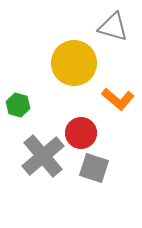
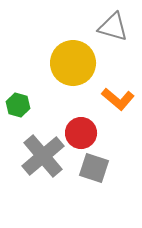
yellow circle: moved 1 px left
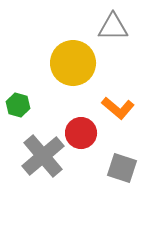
gray triangle: rotated 16 degrees counterclockwise
orange L-shape: moved 9 px down
gray square: moved 28 px right
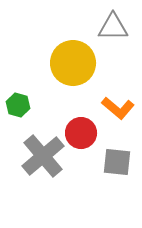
gray square: moved 5 px left, 6 px up; rotated 12 degrees counterclockwise
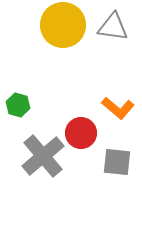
gray triangle: rotated 8 degrees clockwise
yellow circle: moved 10 px left, 38 px up
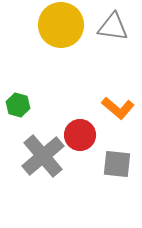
yellow circle: moved 2 px left
red circle: moved 1 px left, 2 px down
gray square: moved 2 px down
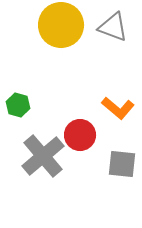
gray triangle: rotated 12 degrees clockwise
gray square: moved 5 px right
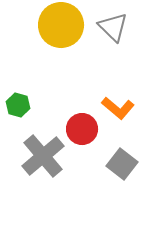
gray triangle: rotated 24 degrees clockwise
red circle: moved 2 px right, 6 px up
gray square: rotated 32 degrees clockwise
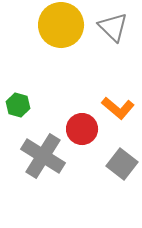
gray cross: rotated 18 degrees counterclockwise
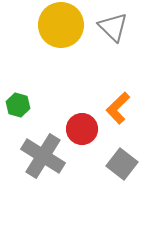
orange L-shape: rotated 96 degrees clockwise
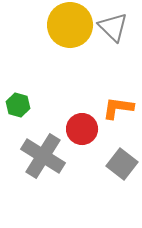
yellow circle: moved 9 px right
orange L-shape: rotated 52 degrees clockwise
